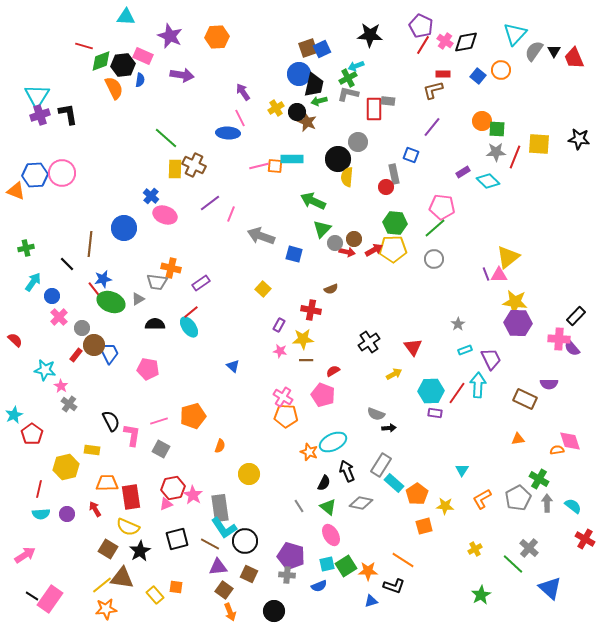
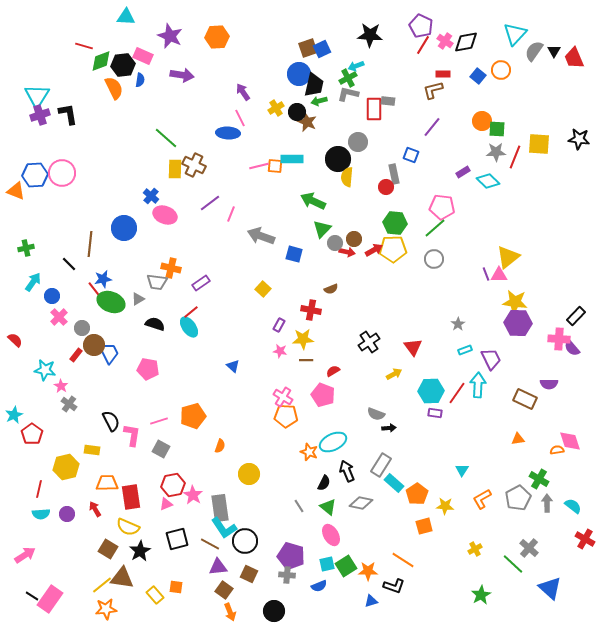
black line at (67, 264): moved 2 px right
black semicircle at (155, 324): rotated 18 degrees clockwise
red hexagon at (173, 488): moved 3 px up
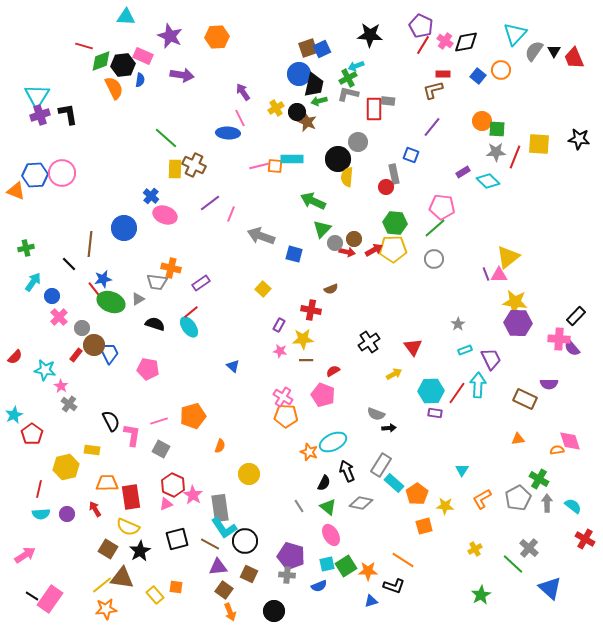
red semicircle at (15, 340): moved 17 px down; rotated 91 degrees clockwise
red hexagon at (173, 485): rotated 25 degrees counterclockwise
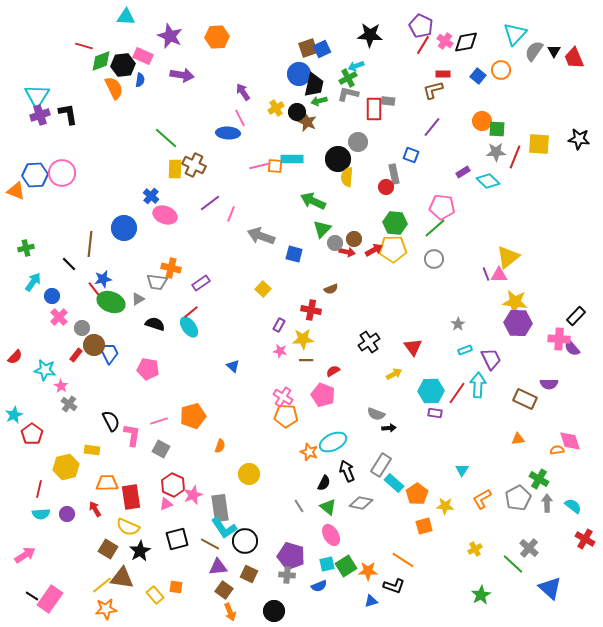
pink star at (193, 495): rotated 18 degrees clockwise
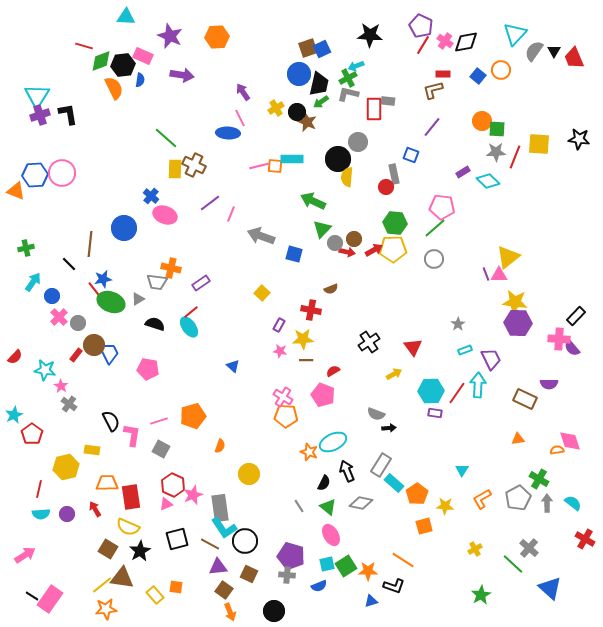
black trapezoid at (314, 85): moved 5 px right, 1 px up
green arrow at (319, 101): moved 2 px right, 1 px down; rotated 21 degrees counterclockwise
yellow square at (263, 289): moved 1 px left, 4 px down
gray circle at (82, 328): moved 4 px left, 5 px up
cyan semicircle at (573, 506): moved 3 px up
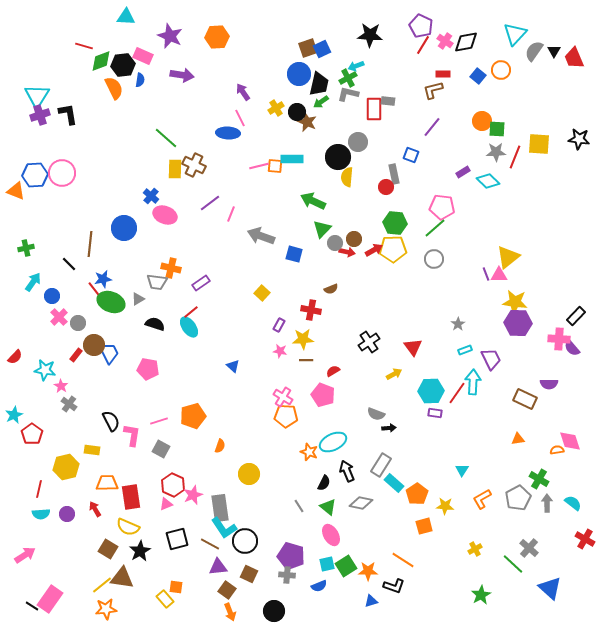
black circle at (338, 159): moved 2 px up
cyan arrow at (478, 385): moved 5 px left, 3 px up
brown square at (224, 590): moved 3 px right
yellow rectangle at (155, 595): moved 10 px right, 4 px down
black line at (32, 596): moved 10 px down
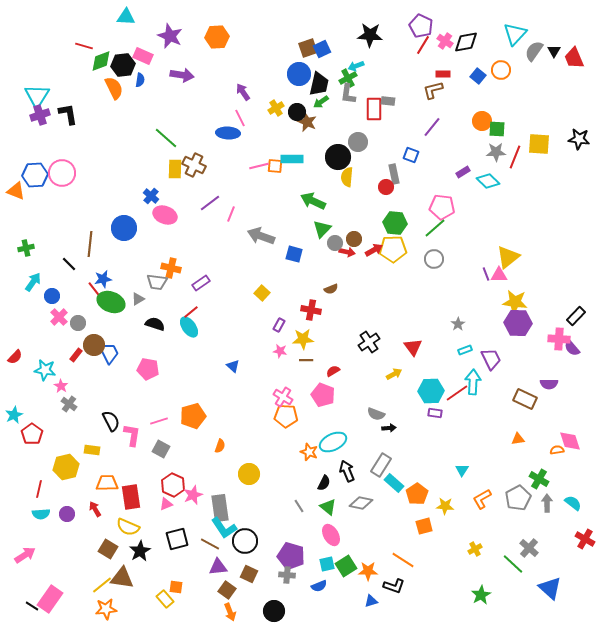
gray L-shape at (348, 94): rotated 95 degrees counterclockwise
red line at (457, 393): rotated 20 degrees clockwise
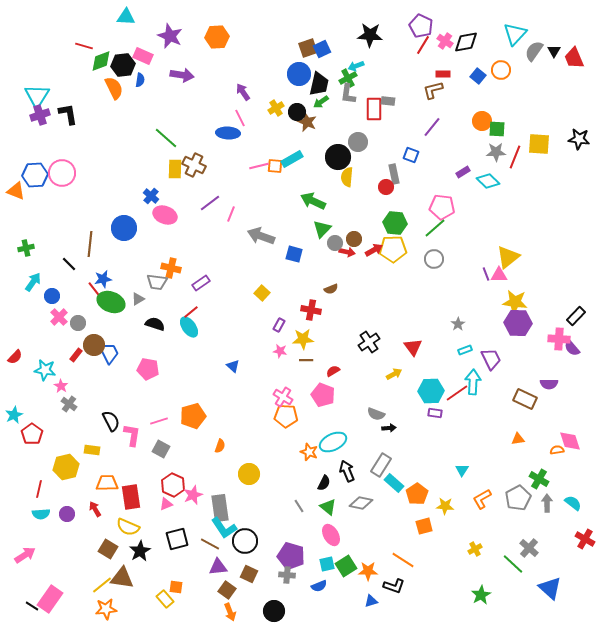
cyan rectangle at (292, 159): rotated 30 degrees counterclockwise
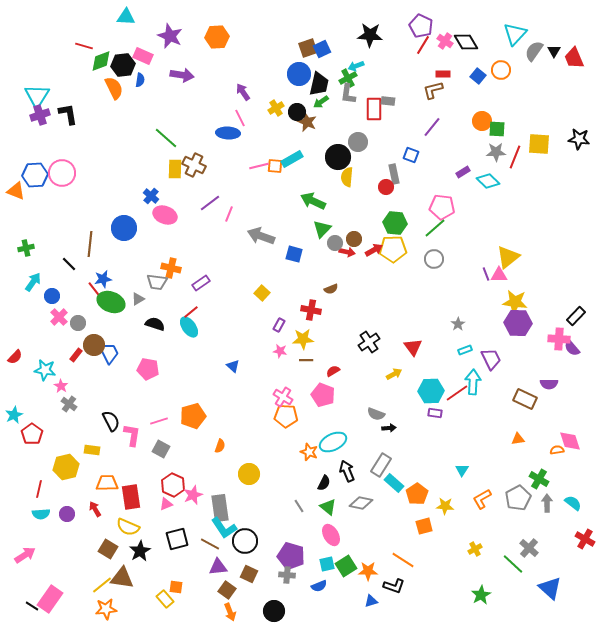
black diamond at (466, 42): rotated 70 degrees clockwise
pink line at (231, 214): moved 2 px left
